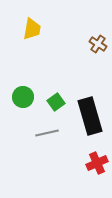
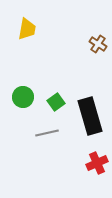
yellow trapezoid: moved 5 px left
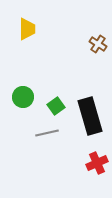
yellow trapezoid: rotated 10 degrees counterclockwise
green square: moved 4 px down
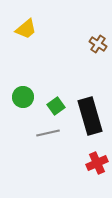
yellow trapezoid: moved 1 px left; rotated 50 degrees clockwise
gray line: moved 1 px right
